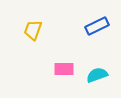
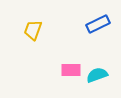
blue rectangle: moved 1 px right, 2 px up
pink rectangle: moved 7 px right, 1 px down
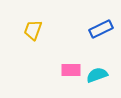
blue rectangle: moved 3 px right, 5 px down
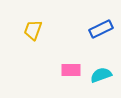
cyan semicircle: moved 4 px right
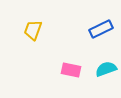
pink rectangle: rotated 12 degrees clockwise
cyan semicircle: moved 5 px right, 6 px up
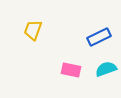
blue rectangle: moved 2 px left, 8 px down
